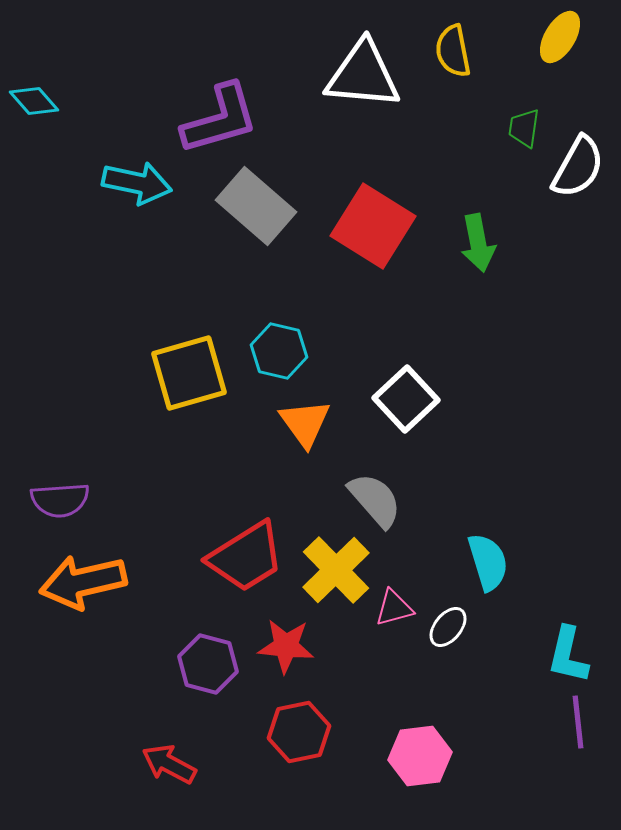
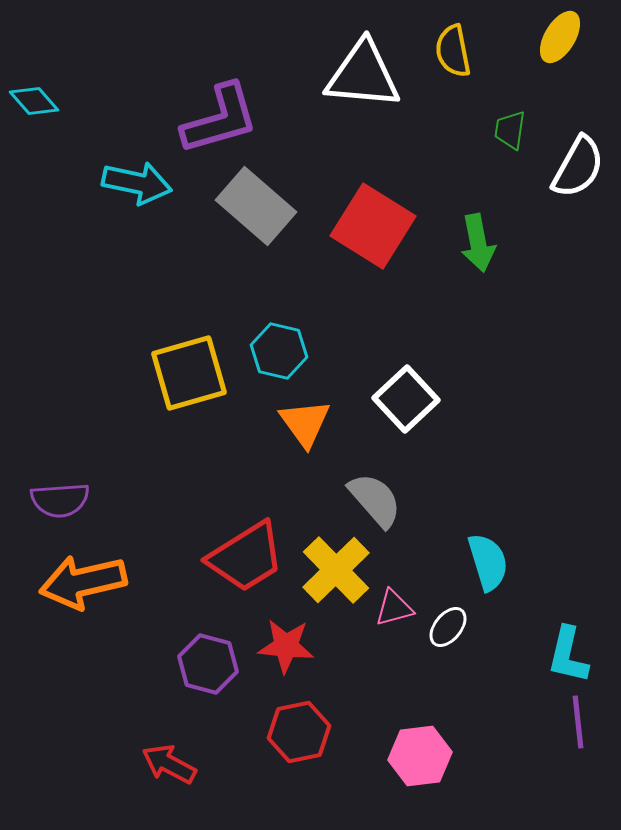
green trapezoid: moved 14 px left, 2 px down
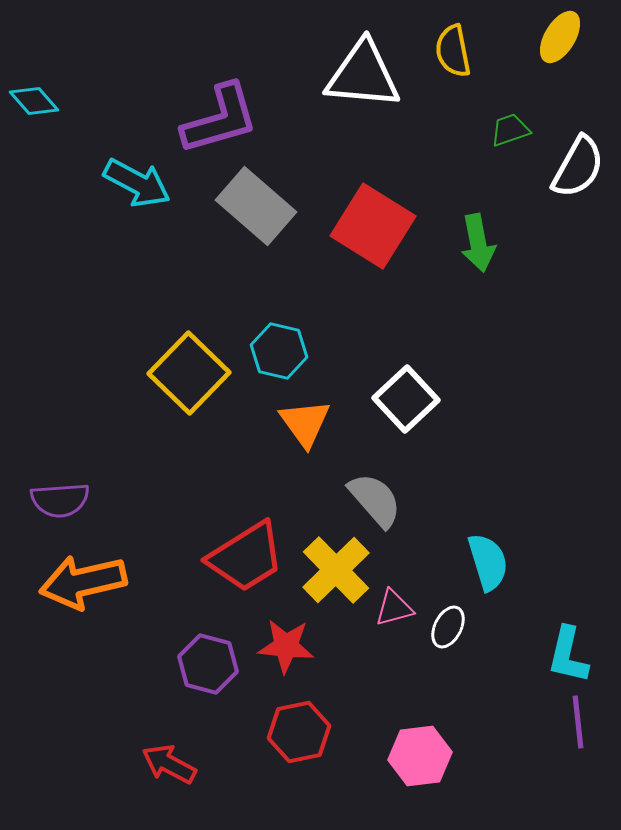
green trapezoid: rotated 63 degrees clockwise
cyan arrow: rotated 16 degrees clockwise
yellow square: rotated 30 degrees counterclockwise
white ellipse: rotated 12 degrees counterclockwise
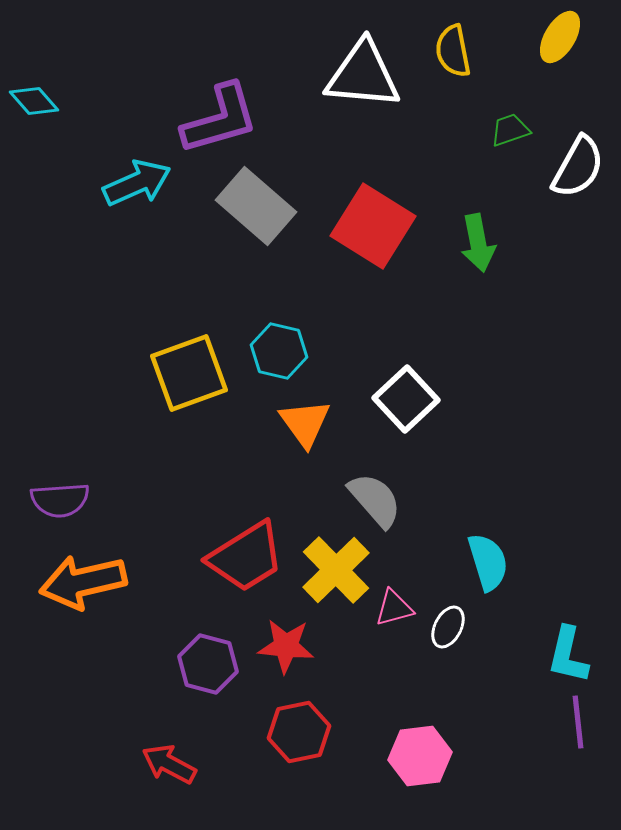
cyan arrow: rotated 52 degrees counterclockwise
yellow square: rotated 26 degrees clockwise
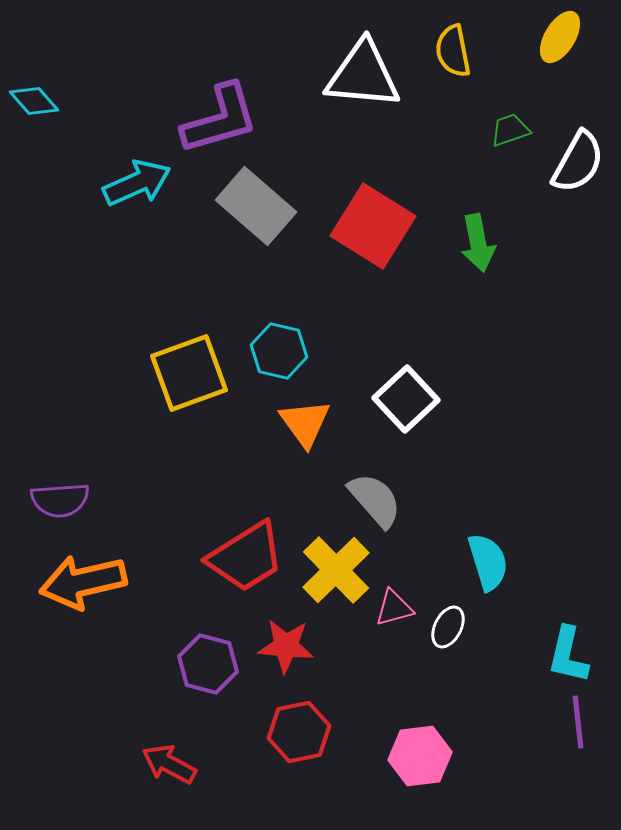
white semicircle: moved 5 px up
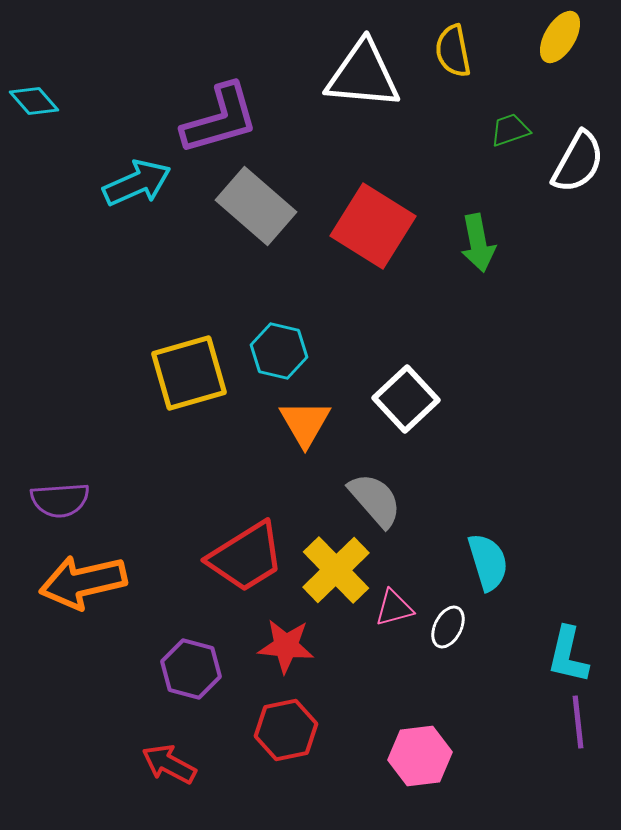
yellow square: rotated 4 degrees clockwise
orange triangle: rotated 6 degrees clockwise
purple hexagon: moved 17 px left, 5 px down
red hexagon: moved 13 px left, 2 px up
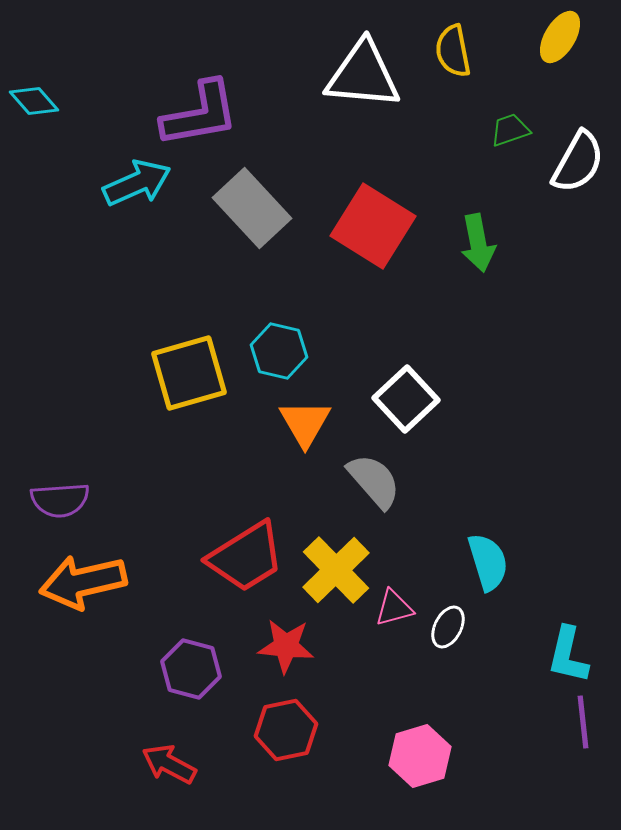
purple L-shape: moved 20 px left, 5 px up; rotated 6 degrees clockwise
gray rectangle: moved 4 px left, 2 px down; rotated 6 degrees clockwise
gray semicircle: moved 1 px left, 19 px up
purple line: moved 5 px right
pink hexagon: rotated 10 degrees counterclockwise
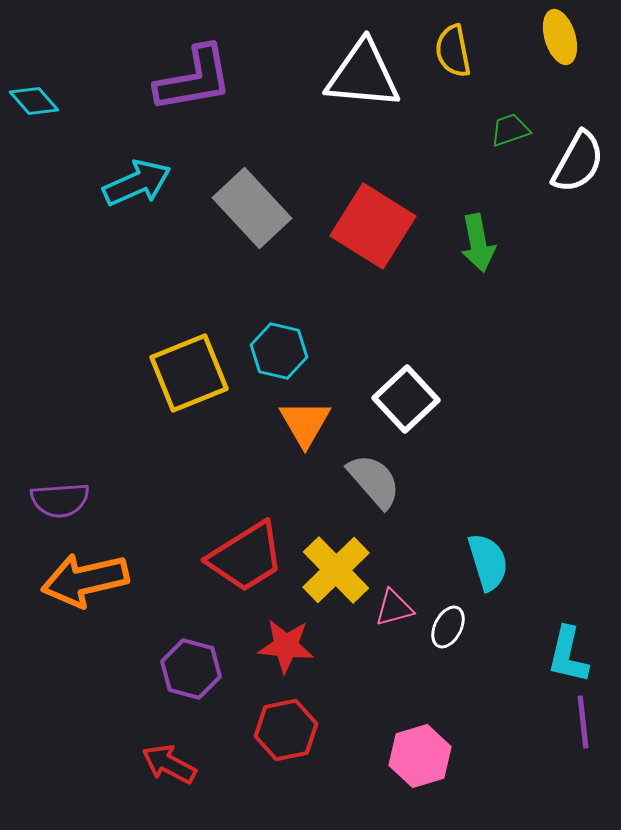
yellow ellipse: rotated 48 degrees counterclockwise
purple L-shape: moved 6 px left, 35 px up
yellow square: rotated 6 degrees counterclockwise
orange arrow: moved 2 px right, 2 px up
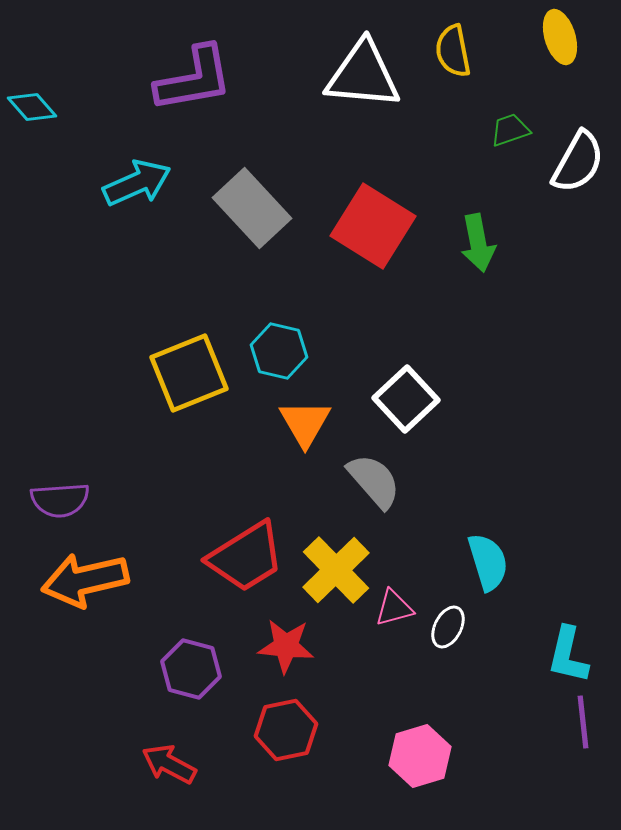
cyan diamond: moved 2 px left, 6 px down
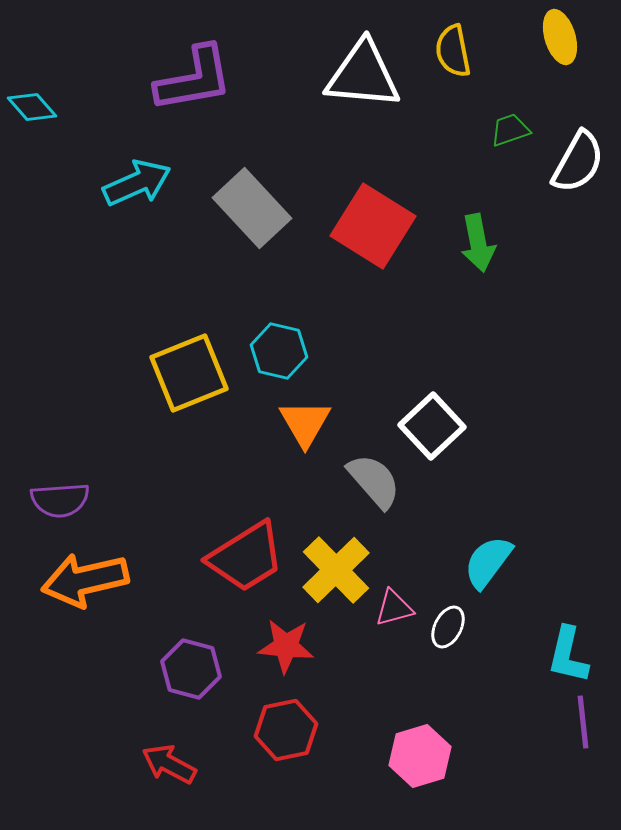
white square: moved 26 px right, 27 px down
cyan semicircle: rotated 126 degrees counterclockwise
